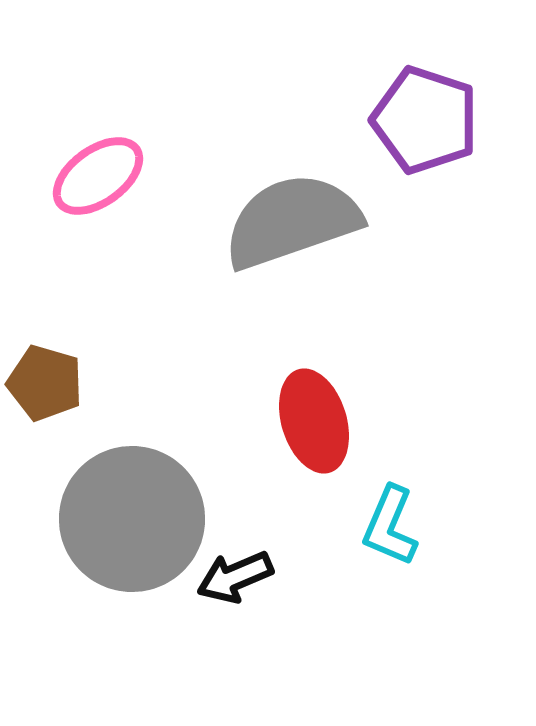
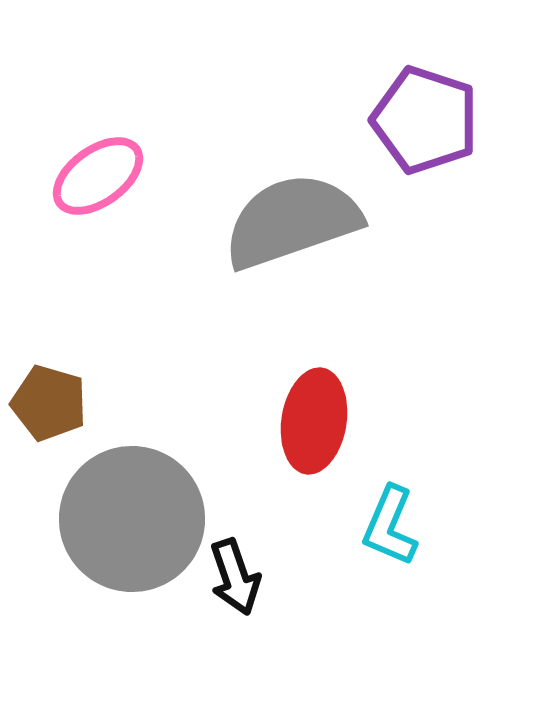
brown pentagon: moved 4 px right, 20 px down
red ellipse: rotated 26 degrees clockwise
black arrow: rotated 86 degrees counterclockwise
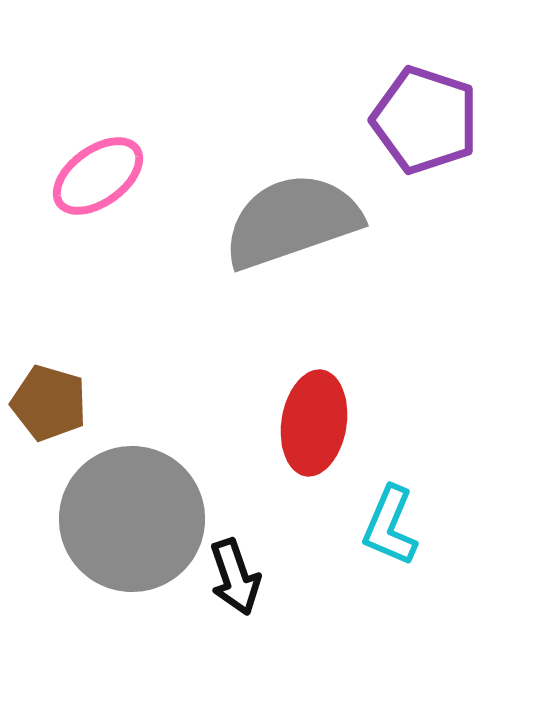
red ellipse: moved 2 px down
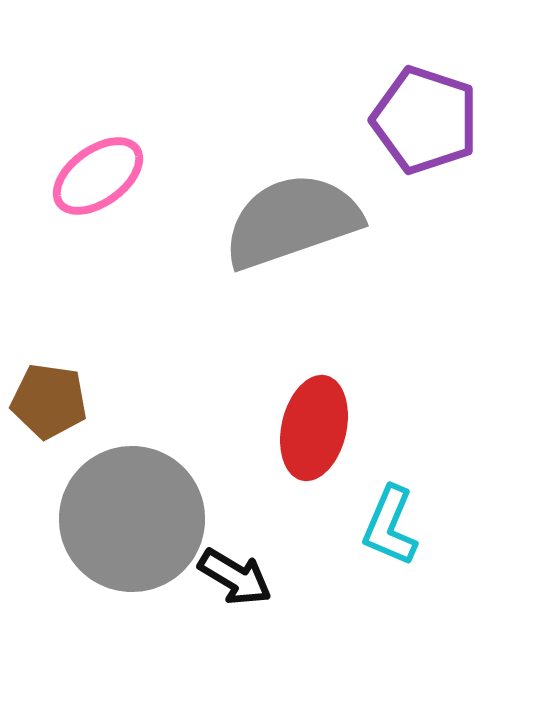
brown pentagon: moved 2 px up; rotated 8 degrees counterclockwise
red ellipse: moved 5 px down; rotated 4 degrees clockwise
black arrow: rotated 40 degrees counterclockwise
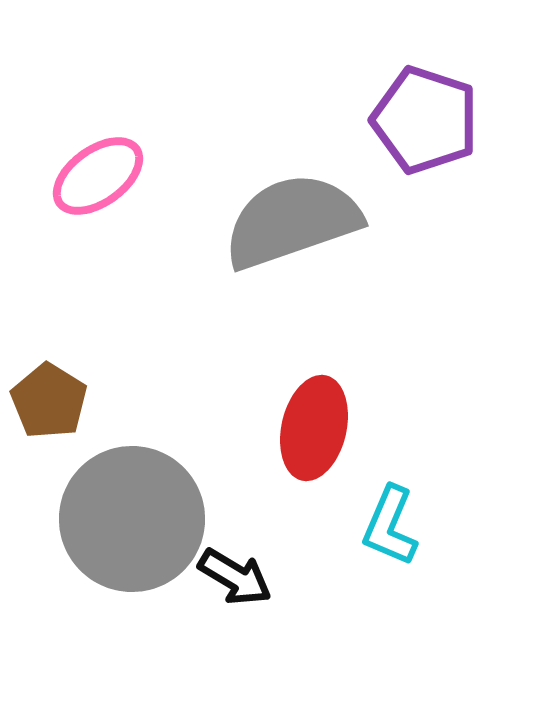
brown pentagon: rotated 24 degrees clockwise
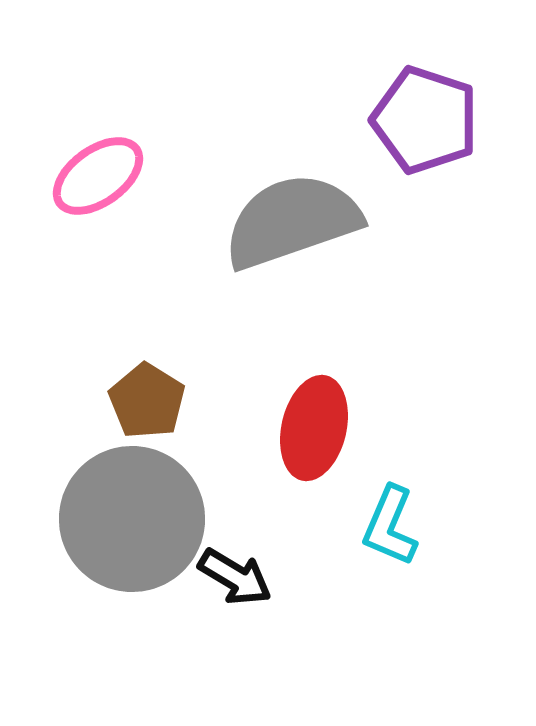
brown pentagon: moved 98 px right
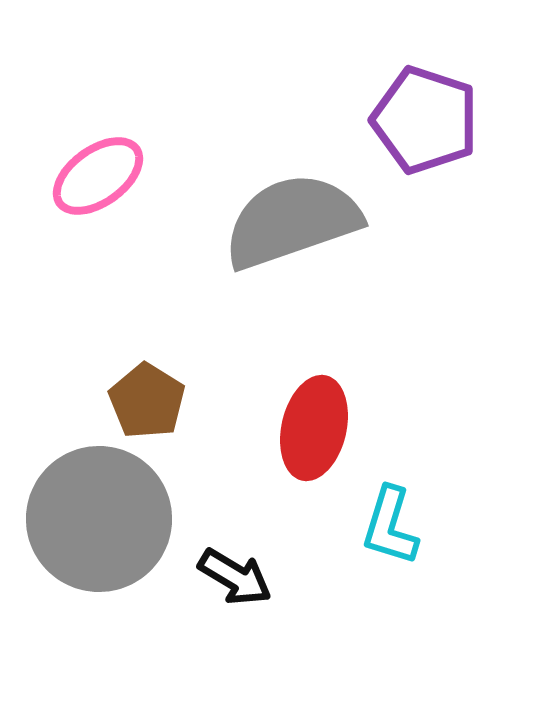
gray circle: moved 33 px left
cyan L-shape: rotated 6 degrees counterclockwise
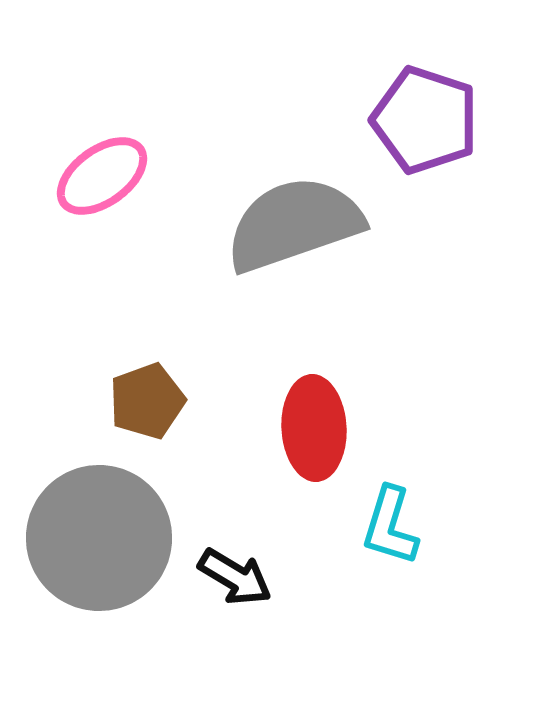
pink ellipse: moved 4 px right
gray semicircle: moved 2 px right, 3 px down
brown pentagon: rotated 20 degrees clockwise
red ellipse: rotated 16 degrees counterclockwise
gray circle: moved 19 px down
